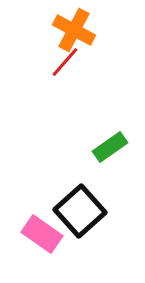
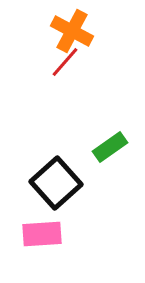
orange cross: moved 2 px left, 1 px down
black square: moved 24 px left, 28 px up
pink rectangle: rotated 39 degrees counterclockwise
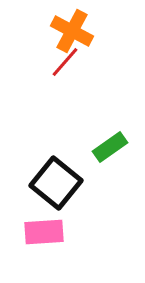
black square: rotated 9 degrees counterclockwise
pink rectangle: moved 2 px right, 2 px up
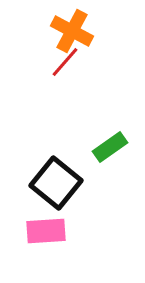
pink rectangle: moved 2 px right, 1 px up
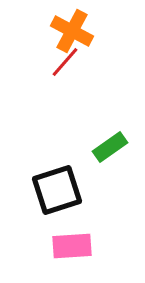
black square: moved 1 px right, 7 px down; rotated 33 degrees clockwise
pink rectangle: moved 26 px right, 15 px down
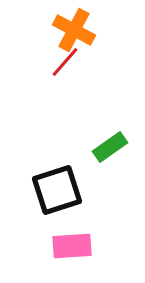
orange cross: moved 2 px right, 1 px up
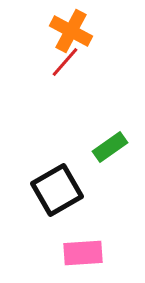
orange cross: moved 3 px left, 1 px down
black square: rotated 12 degrees counterclockwise
pink rectangle: moved 11 px right, 7 px down
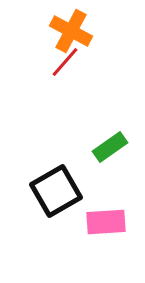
black square: moved 1 px left, 1 px down
pink rectangle: moved 23 px right, 31 px up
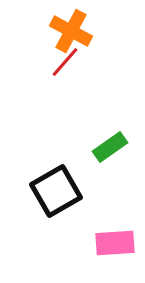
pink rectangle: moved 9 px right, 21 px down
